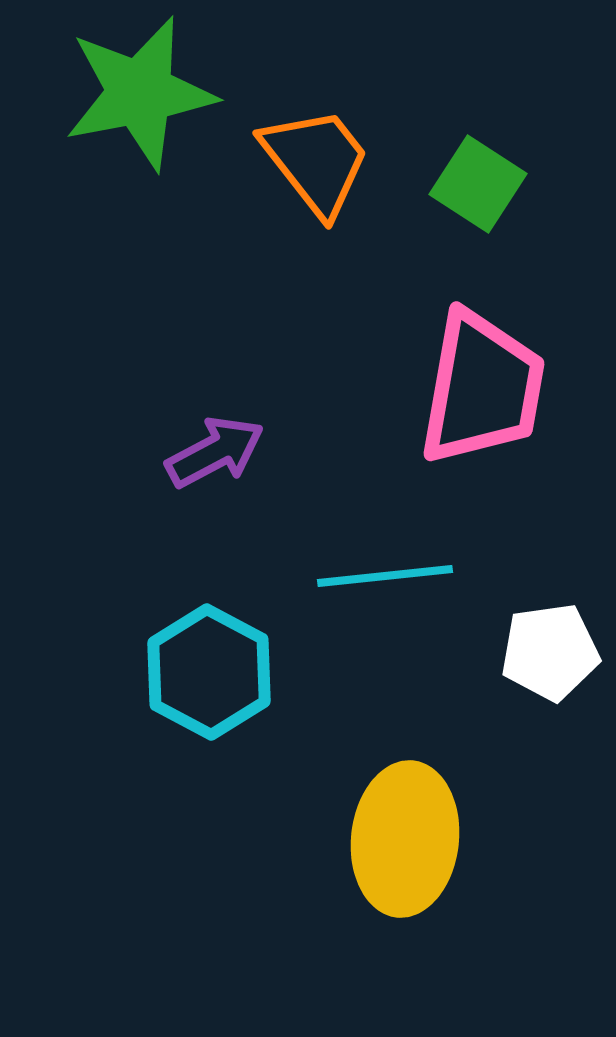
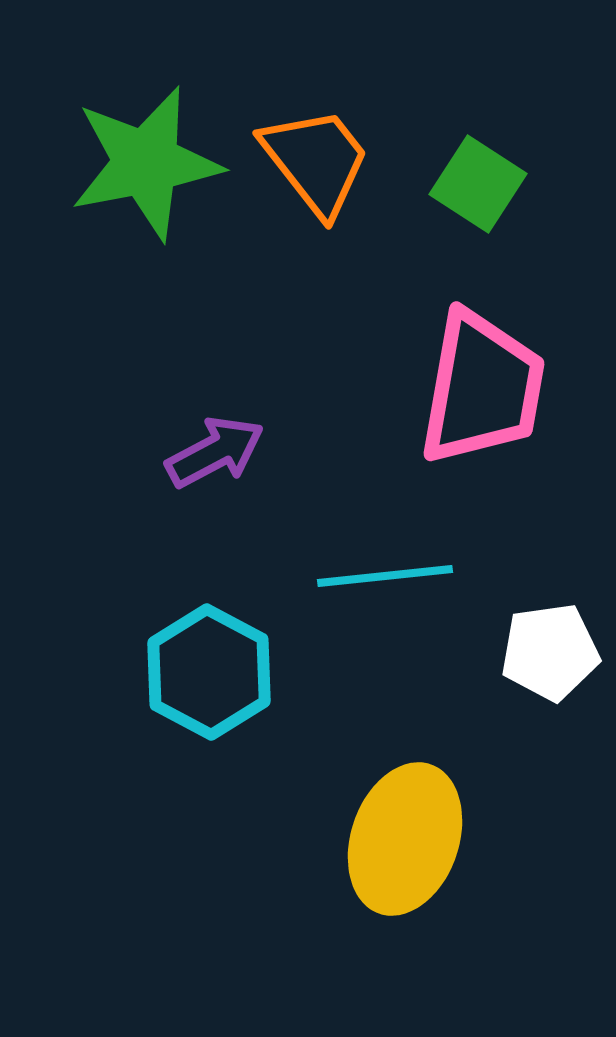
green star: moved 6 px right, 70 px down
yellow ellipse: rotated 13 degrees clockwise
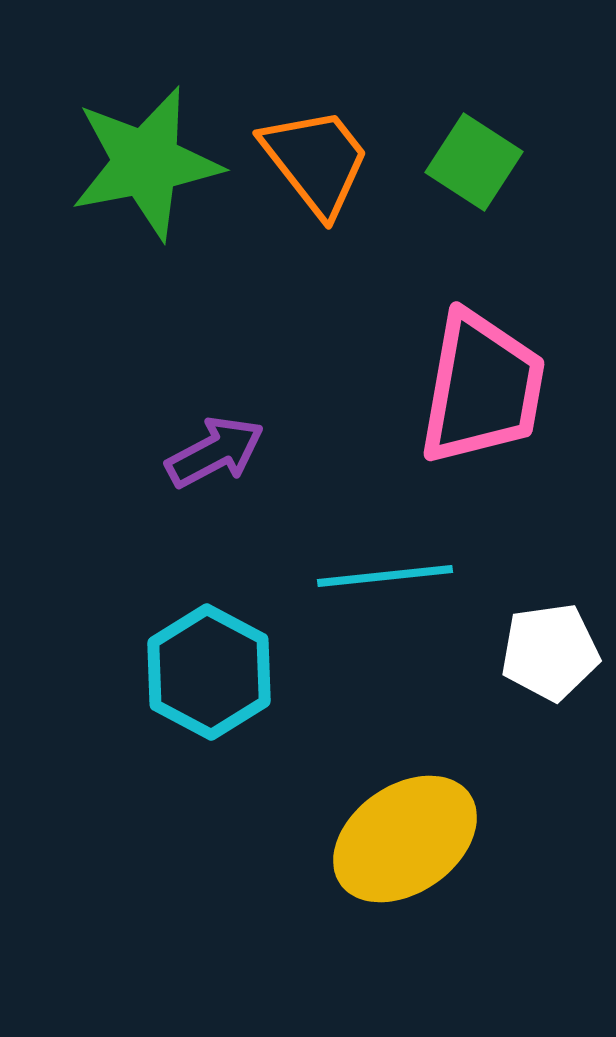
green square: moved 4 px left, 22 px up
yellow ellipse: rotated 36 degrees clockwise
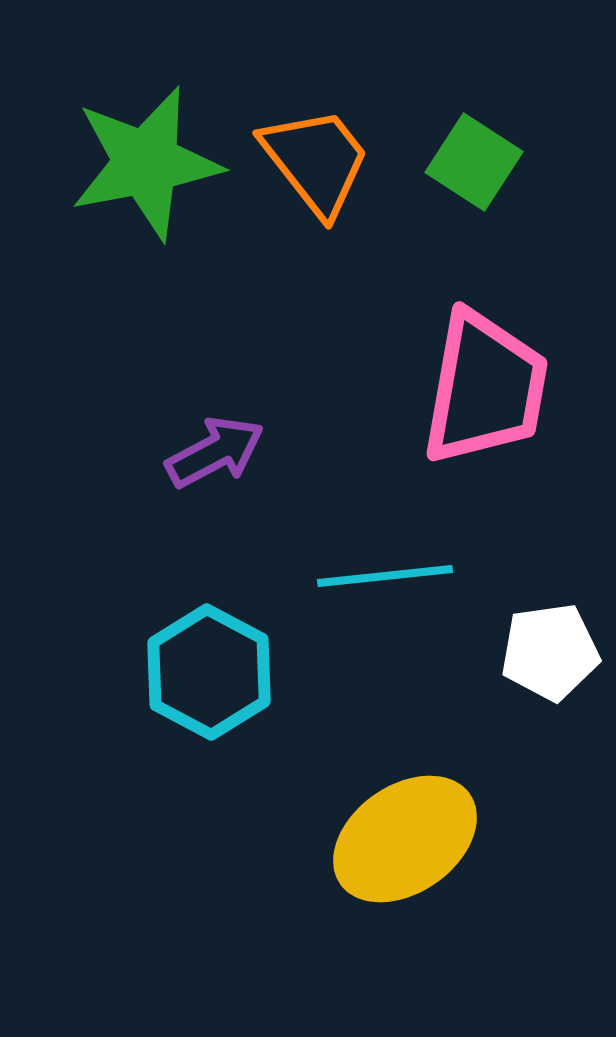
pink trapezoid: moved 3 px right
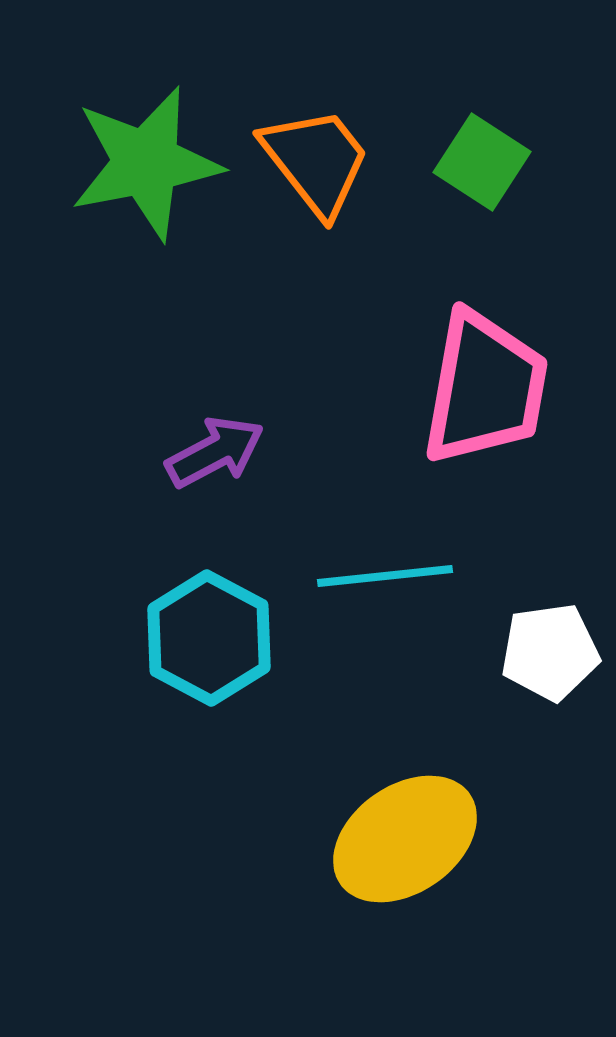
green square: moved 8 px right
cyan hexagon: moved 34 px up
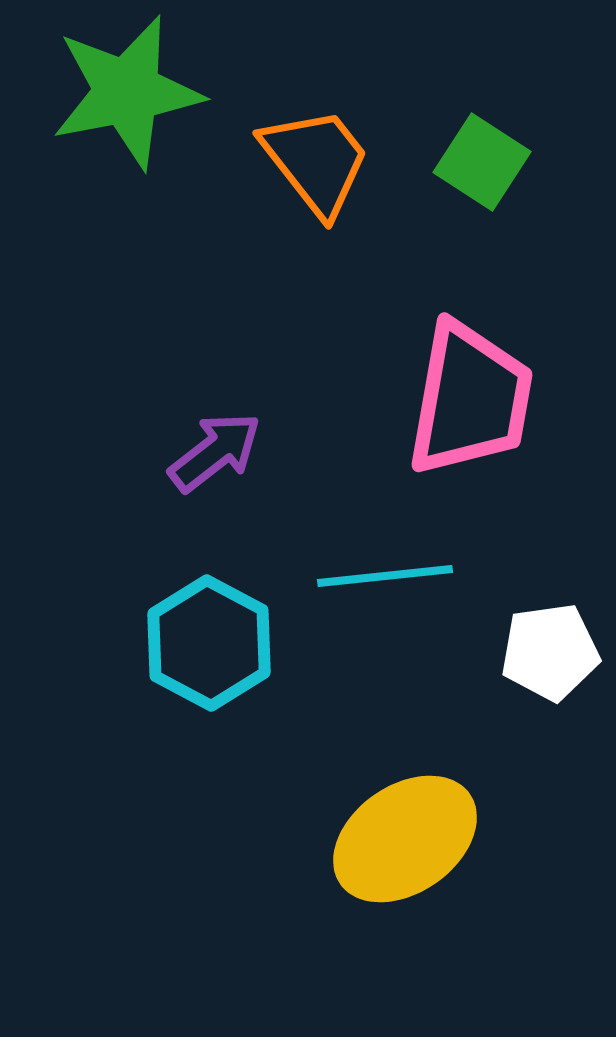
green star: moved 19 px left, 71 px up
pink trapezoid: moved 15 px left, 11 px down
purple arrow: rotated 10 degrees counterclockwise
cyan hexagon: moved 5 px down
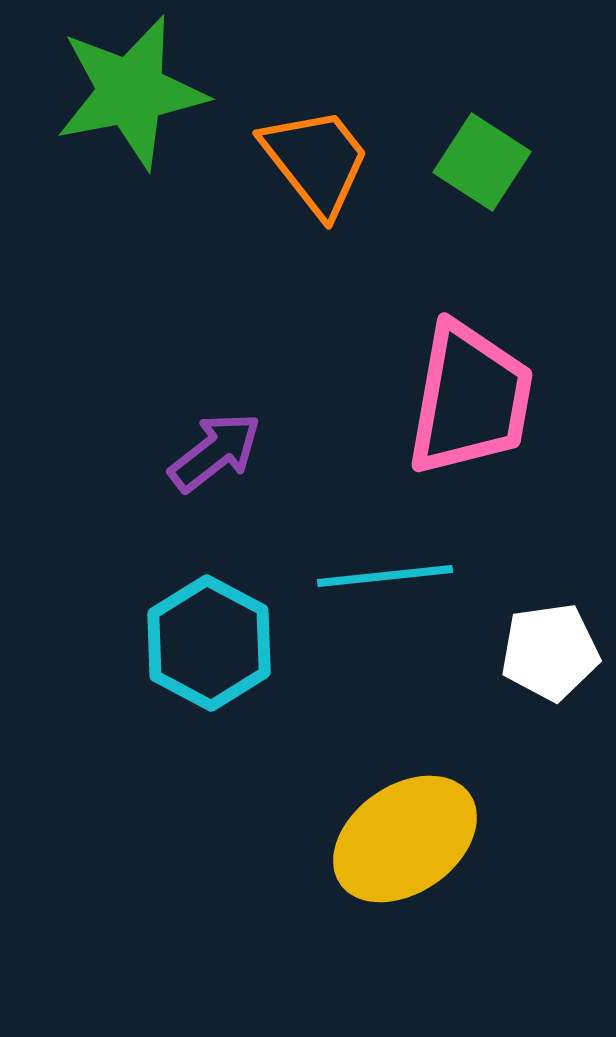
green star: moved 4 px right
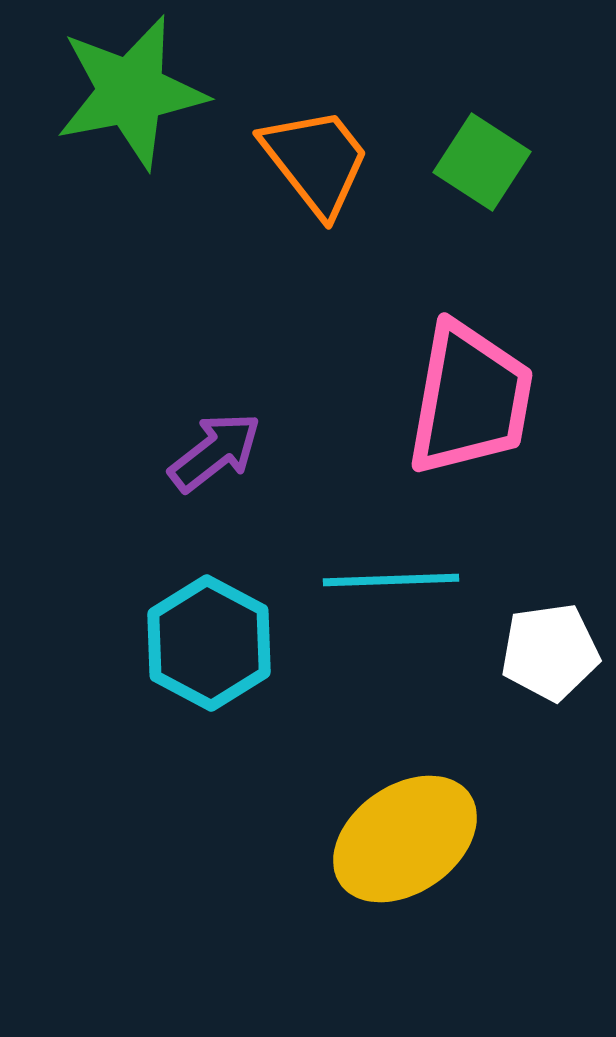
cyan line: moved 6 px right, 4 px down; rotated 4 degrees clockwise
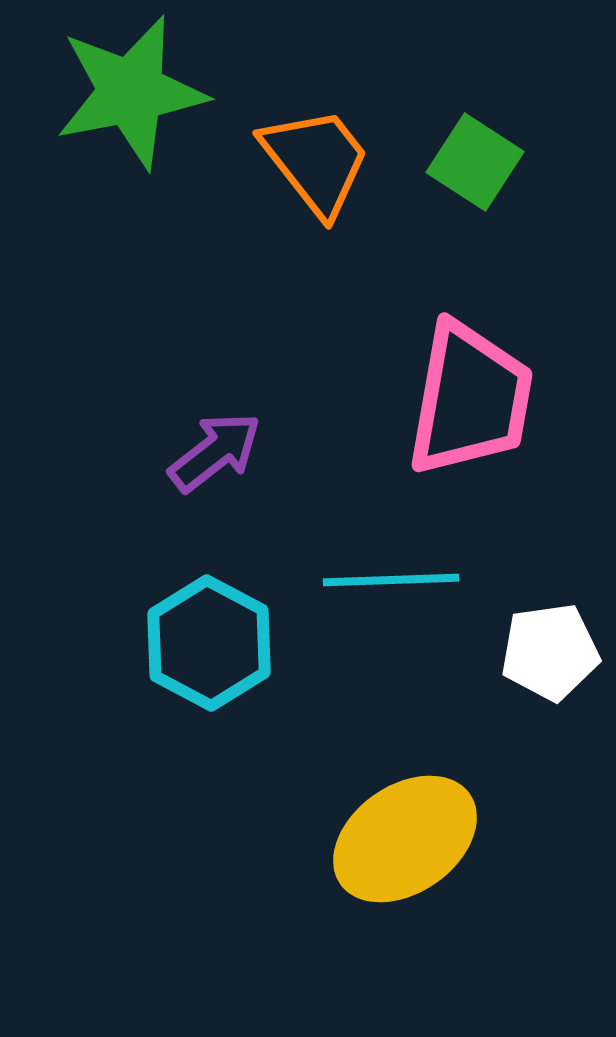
green square: moved 7 px left
